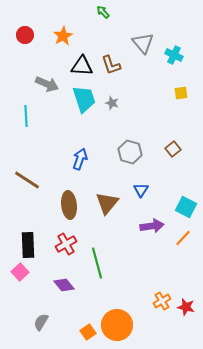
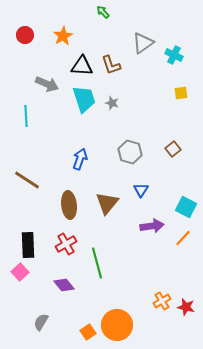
gray triangle: rotated 35 degrees clockwise
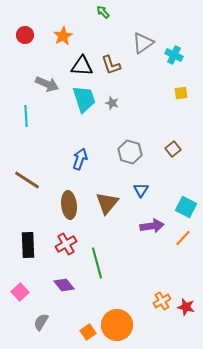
pink square: moved 20 px down
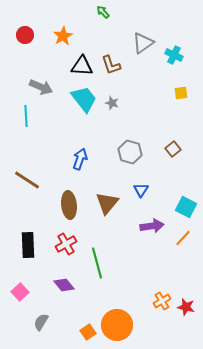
gray arrow: moved 6 px left, 3 px down
cyan trapezoid: rotated 20 degrees counterclockwise
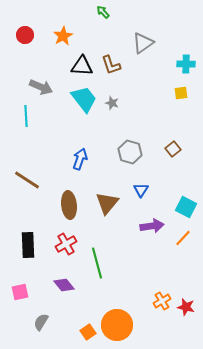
cyan cross: moved 12 px right, 9 px down; rotated 24 degrees counterclockwise
pink square: rotated 30 degrees clockwise
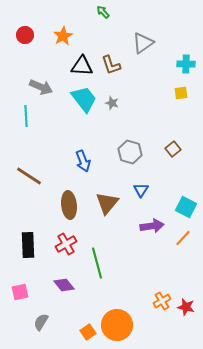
blue arrow: moved 3 px right, 2 px down; rotated 140 degrees clockwise
brown line: moved 2 px right, 4 px up
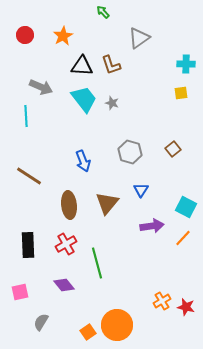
gray triangle: moved 4 px left, 5 px up
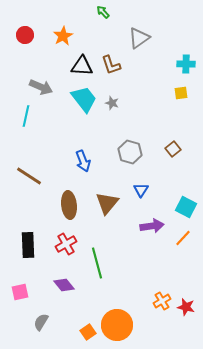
cyan line: rotated 15 degrees clockwise
